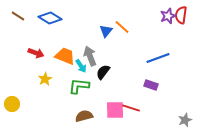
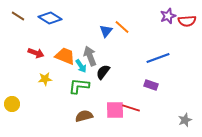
red semicircle: moved 6 px right, 6 px down; rotated 102 degrees counterclockwise
yellow star: rotated 24 degrees clockwise
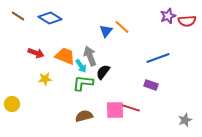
green L-shape: moved 4 px right, 3 px up
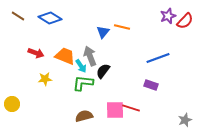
red semicircle: moved 2 px left; rotated 42 degrees counterclockwise
orange line: rotated 28 degrees counterclockwise
blue triangle: moved 3 px left, 1 px down
black semicircle: moved 1 px up
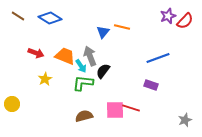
yellow star: rotated 24 degrees counterclockwise
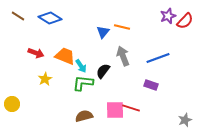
gray arrow: moved 33 px right
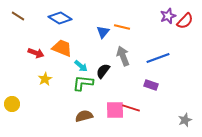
blue diamond: moved 10 px right
orange trapezoid: moved 3 px left, 8 px up
cyan arrow: rotated 16 degrees counterclockwise
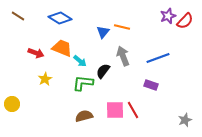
cyan arrow: moved 1 px left, 5 px up
red line: moved 2 px right, 2 px down; rotated 42 degrees clockwise
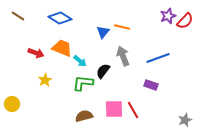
yellow star: moved 1 px down
pink square: moved 1 px left, 1 px up
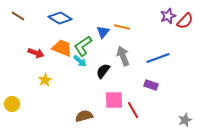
green L-shape: moved 37 px up; rotated 40 degrees counterclockwise
pink square: moved 9 px up
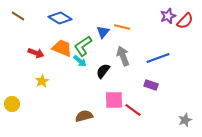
yellow star: moved 3 px left, 1 px down
red line: rotated 24 degrees counterclockwise
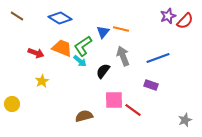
brown line: moved 1 px left
orange line: moved 1 px left, 2 px down
